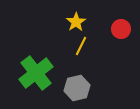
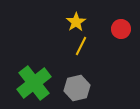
green cross: moved 2 px left, 10 px down
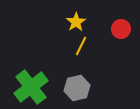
green cross: moved 3 px left, 4 px down
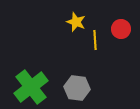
yellow star: rotated 18 degrees counterclockwise
yellow line: moved 14 px right, 6 px up; rotated 30 degrees counterclockwise
gray hexagon: rotated 20 degrees clockwise
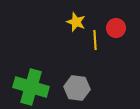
red circle: moved 5 px left, 1 px up
green cross: rotated 36 degrees counterclockwise
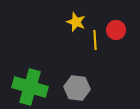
red circle: moved 2 px down
green cross: moved 1 px left
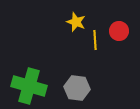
red circle: moved 3 px right, 1 px down
green cross: moved 1 px left, 1 px up
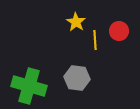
yellow star: rotated 12 degrees clockwise
gray hexagon: moved 10 px up
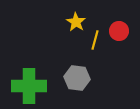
yellow line: rotated 18 degrees clockwise
green cross: rotated 16 degrees counterclockwise
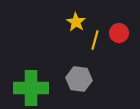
red circle: moved 2 px down
gray hexagon: moved 2 px right, 1 px down
green cross: moved 2 px right, 2 px down
